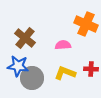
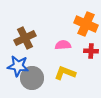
brown cross: rotated 25 degrees clockwise
red cross: moved 18 px up
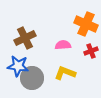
red cross: rotated 24 degrees counterclockwise
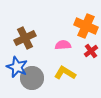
orange cross: moved 2 px down
red cross: rotated 16 degrees counterclockwise
blue star: moved 1 px left, 1 px down; rotated 15 degrees clockwise
yellow L-shape: rotated 10 degrees clockwise
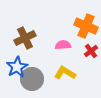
blue star: rotated 20 degrees clockwise
gray circle: moved 1 px down
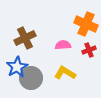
orange cross: moved 2 px up
red cross: moved 2 px left, 1 px up; rotated 16 degrees clockwise
gray circle: moved 1 px left, 1 px up
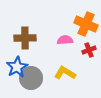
brown cross: rotated 25 degrees clockwise
pink semicircle: moved 2 px right, 5 px up
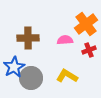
orange cross: rotated 30 degrees clockwise
brown cross: moved 3 px right
blue star: moved 3 px left
yellow L-shape: moved 2 px right, 3 px down
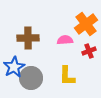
red cross: moved 1 px down
yellow L-shape: rotated 120 degrees counterclockwise
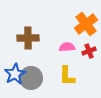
pink semicircle: moved 2 px right, 7 px down
blue star: moved 1 px right, 7 px down
